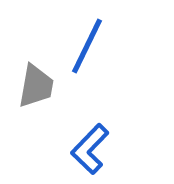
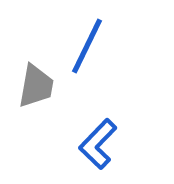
blue L-shape: moved 8 px right, 5 px up
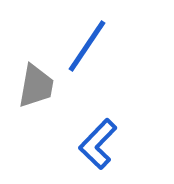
blue line: rotated 8 degrees clockwise
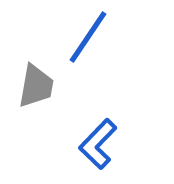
blue line: moved 1 px right, 9 px up
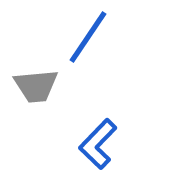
gray trapezoid: rotated 75 degrees clockwise
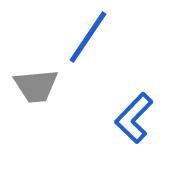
blue L-shape: moved 36 px right, 26 px up
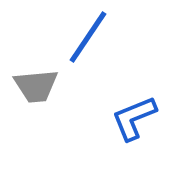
blue L-shape: rotated 24 degrees clockwise
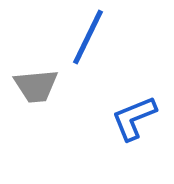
blue line: rotated 8 degrees counterclockwise
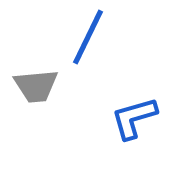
blue L-shape: rotated 6 degrees clockwise
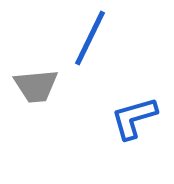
blue line: moved 2 px right, 1 px down
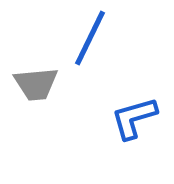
gray trapezoid: moved 2 px up
